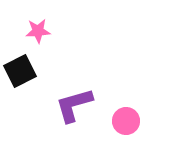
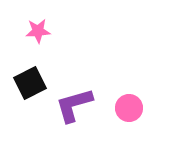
black square: moved 10 px right, 12 px down
pink circle: moved 3 px right, 13 px up
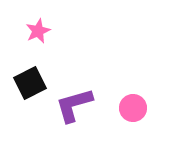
pink star: rotated 20 degrees counterclockwise
pink circle: moved 4 px right
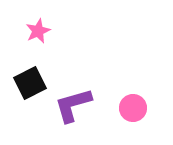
purple L-shape: moved 1 px left
